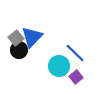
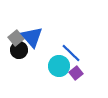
blue triangle: rotated 25 degrees counterclockwise
blue line: moved 4 px left
purple square: moved 4 px up
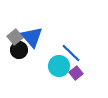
gray square: moved 1 px left, 1 px up
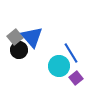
blue line: rotated 15 degrees clockwise
purple square: moved 5 px down
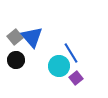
black circle: moved 3 px left, 10 px down
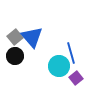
blue line: rotated 15 degrees clockwise
black circle: moved 1 px left, 4 px up
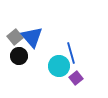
black circle: moved 4 px right
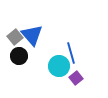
blue triangle: moved 2 px up
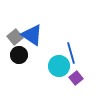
blue triangle: rotated 15 degrees counterclockwise
black circle: moved 1 px up
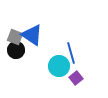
gray square: rotated 28 degrees counterclockwise
black circle: moved 3 px left, 5 px up
